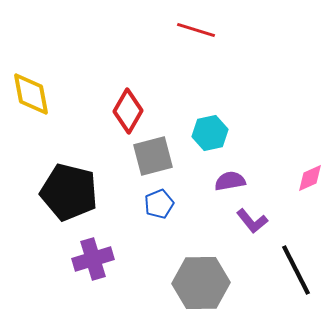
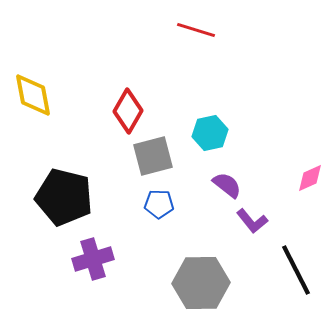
yellow diamond: moved 2 px right, 1 px down
purple semicircle: moved 3 px left, 4 px down; rotated 48 degrees clockwise
black pentagon: moved 5 px left, 5 px down
blue pentagon: rotated 24 degrees clockwise
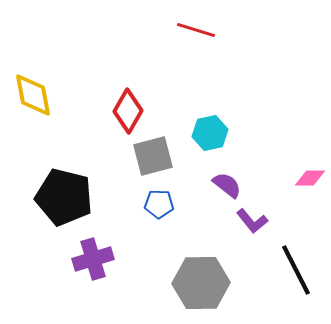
pink diamond: rotated 24 degrees clockwise
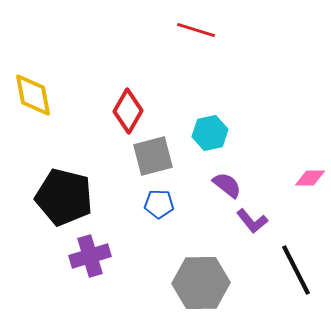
purple cross: moved 3 px left, 3 px up
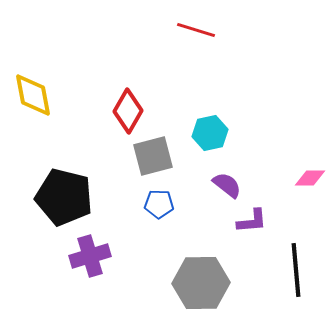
purple L-shape: rotated 56 degrees counterclockwise
black line: rotated 22 degrees clockwise
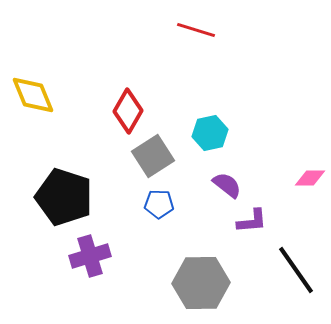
yellow diamond: rotated 12 degrees counterclockwise
gray square: rotated 18 degrees counterclockwise
black pentagon: rotated 4 degrees clockwise
black line: rotated 30 degrees counterclockwise
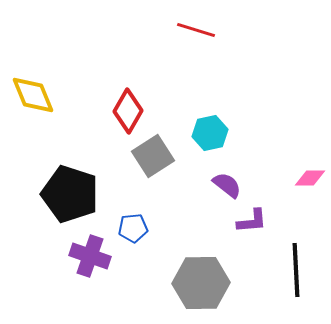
black pentagon: moved 6 px right, 3 px up
blue pentagon: moved 26 px left, 24 px down; rotated 8 degrees counterclockwise
purple cross: rotated 36 degrees clockwise
black line: rotated 32 degrees clockwise
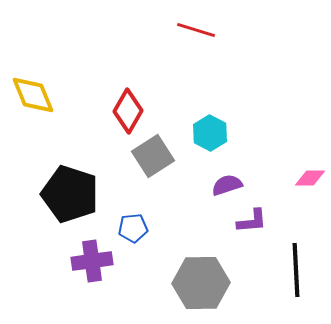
cyan hexagon: rotated 20 degrees counterclockwise
purple semicircle: rotated 56 degrees counterclockwise
purple cross: moved 2 px right, 5 px down; rotated 27 degrees counterclockwise
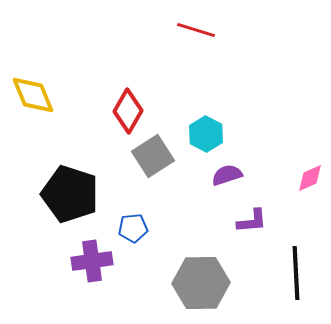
cyan hexagon: moved 4 px left, 1 px down
pink diamond: rotated 24 degrees counterclockwise
purple semicircle: moved 10 px up
black line: moved 3 px down
